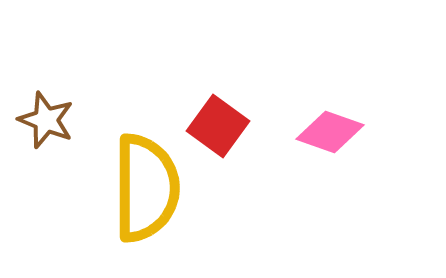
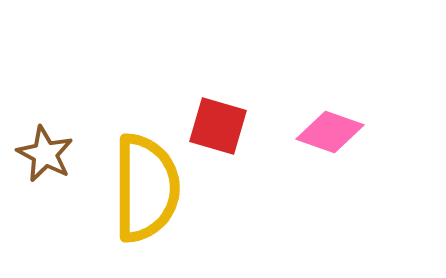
brown star: moved 1 px left, 34 px down; rotated 6 degrees clockwise
red square: rotated 20 degrees counterclockwise
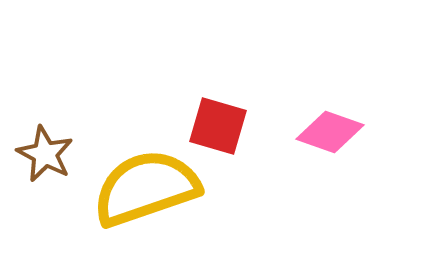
yellow semicircle: rotated 109 degrees counterclockwise
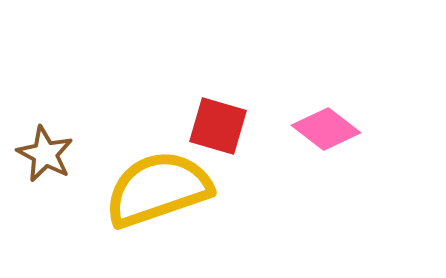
pink diamond: moved 4 px left, 3 px up; rotated 18 degrees clockwise
yellow semicircle: moved 12 px right, 1 px down
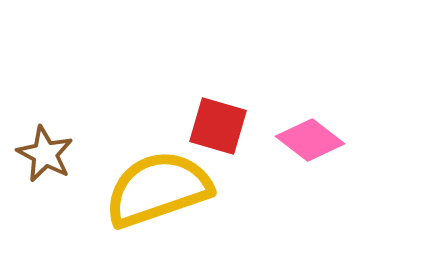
pink diamond: moved 16 px left, 11 px down
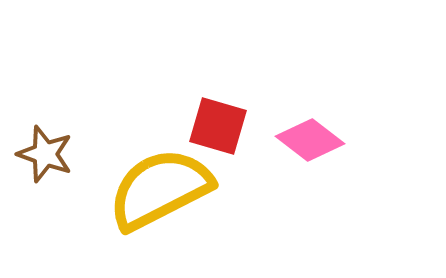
brown star: rotated 8 degrees counterclockwise
yellow semicircle: moved 2 px right; rotated 8 degrees counterclockwise
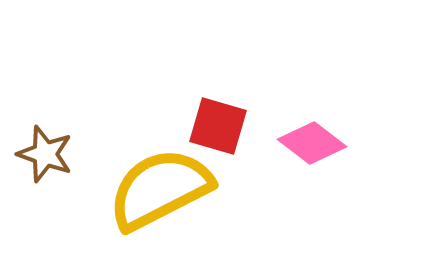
pink diamond: moved 2 px right, 3 px down
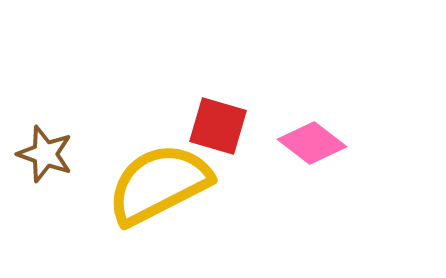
yellow semicircle: moved 1 px left, 5 px up
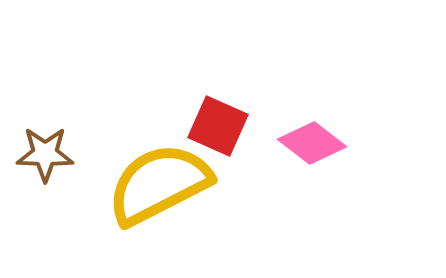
red square: rotated 8 degrees clockwise
brown star: rotated 18 degrees counterclockwise
